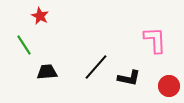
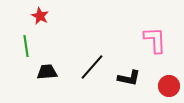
green line: moved 2 px right, 1 px down; rotated 25 degrees clockwise
black line: moved 4 px left
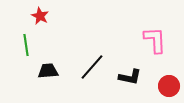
green line: moved 1 px up
black trapezoid: moved 1 px right, 1 px up
black L-shape: moved 1 px right, 1 px up
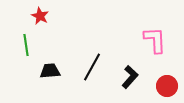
black line: rotated 12 degrees counterclockwise
black trapezoid: moved 2 px right
black L-shape: rotated 60 degrees counterclockwise
red circle: moved 2 px left
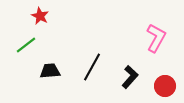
pink L-shape: moved 1 px right, 2 px up; rotated 32 degrees clockwise
green line: rotated 60 degrees clockwise
red circle: moved 2 px left
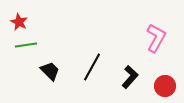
red star: moved 21 px left, 6 px down
green line: rotated 30 degrees clockwise
black trapezoid: rotated 50 degrees clockwise
